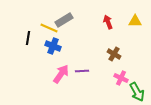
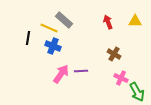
gray rectangle: rotated 72 degrees clockwise
purple line: moved 1 px left
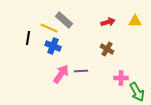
red arrow: rotated 96 degrees clockwise
brown cross: moved 7 px left, 5 px up
pink cross: rotated 24 degrees counterclockwise
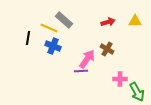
pink arrow: moved 26 px right, 15 px up
pink cross: moved 1 px left, 1 px down
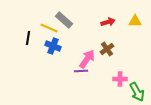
brown cross: rotated 24 degrees clockwise
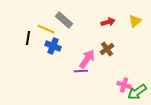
yellow triangle: rotated 40 degrees counterclockwise
yellow line: moved 3 px left, 1 px down
pink cross: moved 4 px right, 6 px down; rotated 16 degrees clockwise
green arrow: rotated 84 degrees clockwise
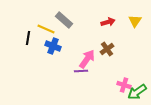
yellow triangle: rotated 16 degrees counterclockwise
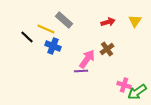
black line: moved 1 px left, 1 px up; rotated 56 degrees counterclockwise
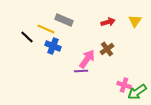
gray rectangle: rotated 18 degrees counterclockwise
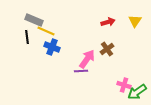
gray rectangle: moved 30 px left
yellow line: moved 2 px down
black line: rotated 40 degrees clockwise
blue cross: moved 1 px left, 1 px down
